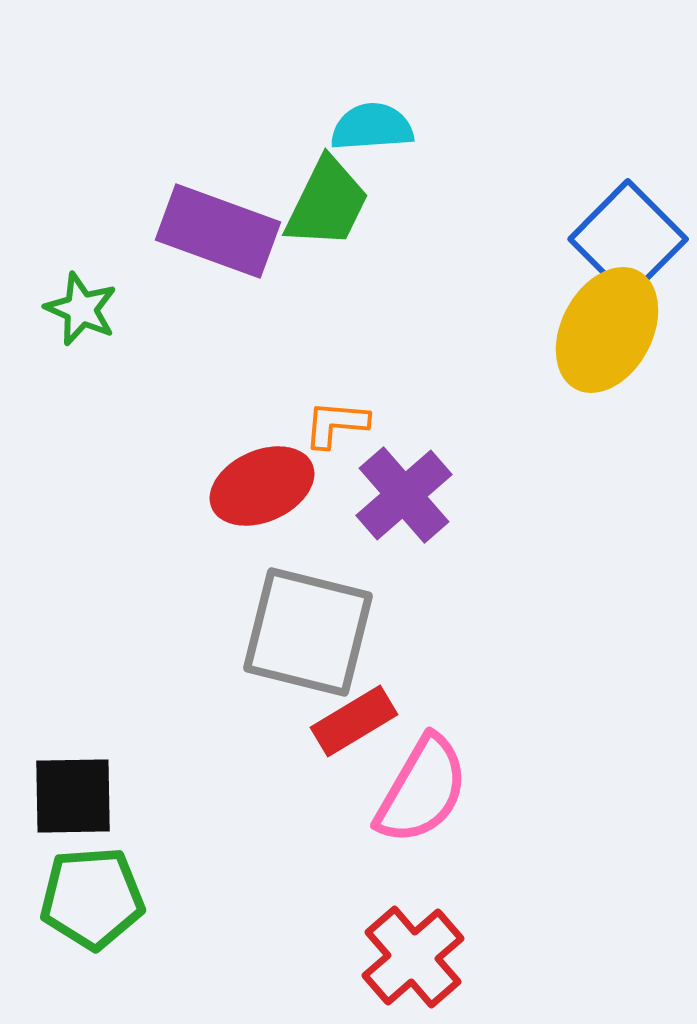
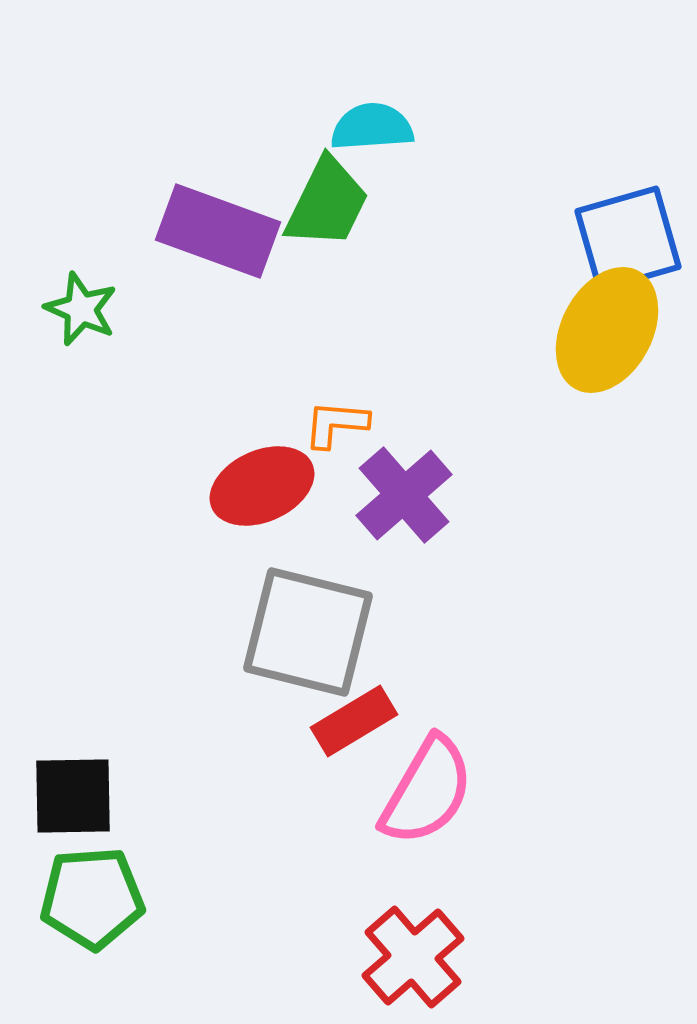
blue square: rotated 29 degrees clockwise
pink semicircle: moved 5 px right, 1 px down
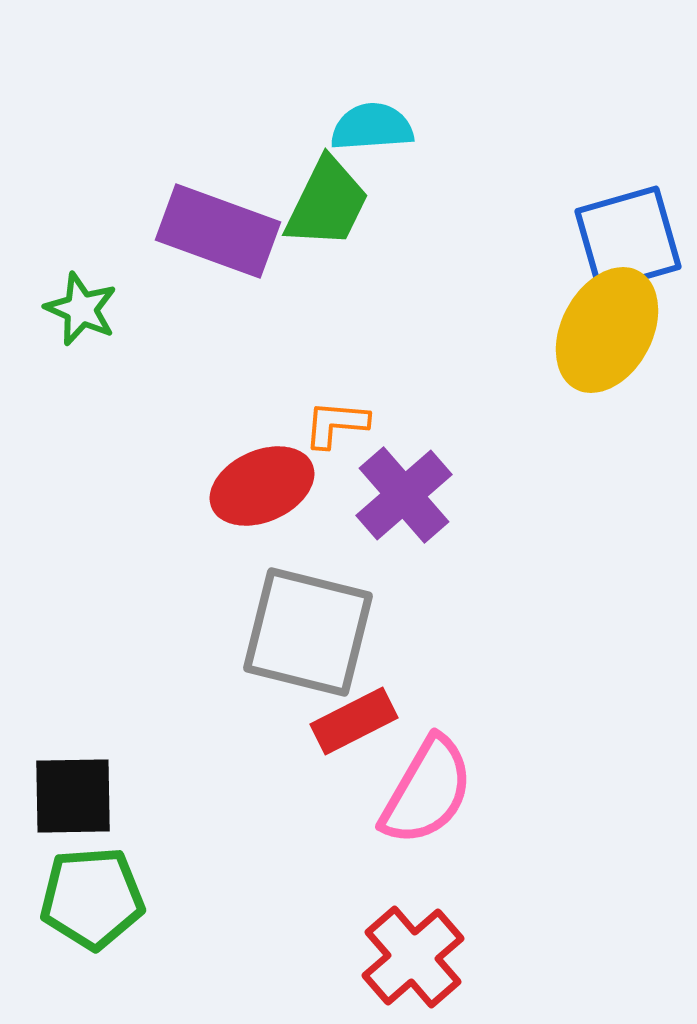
red rectangle: rotated 4 degrees clockwise
